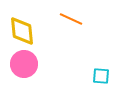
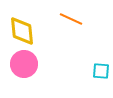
cyan square: moved 5 px up
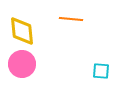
orange line: rotated 20 degrees counterclockwise
pink circle: moved 2 px left
